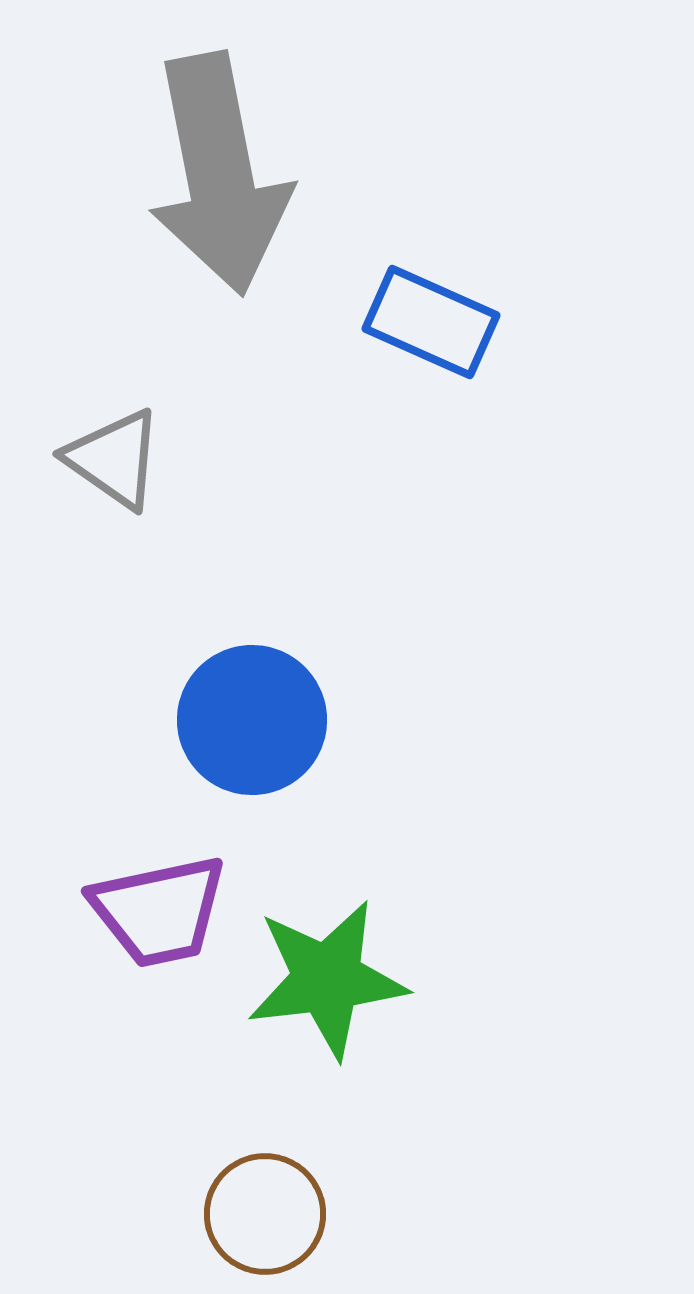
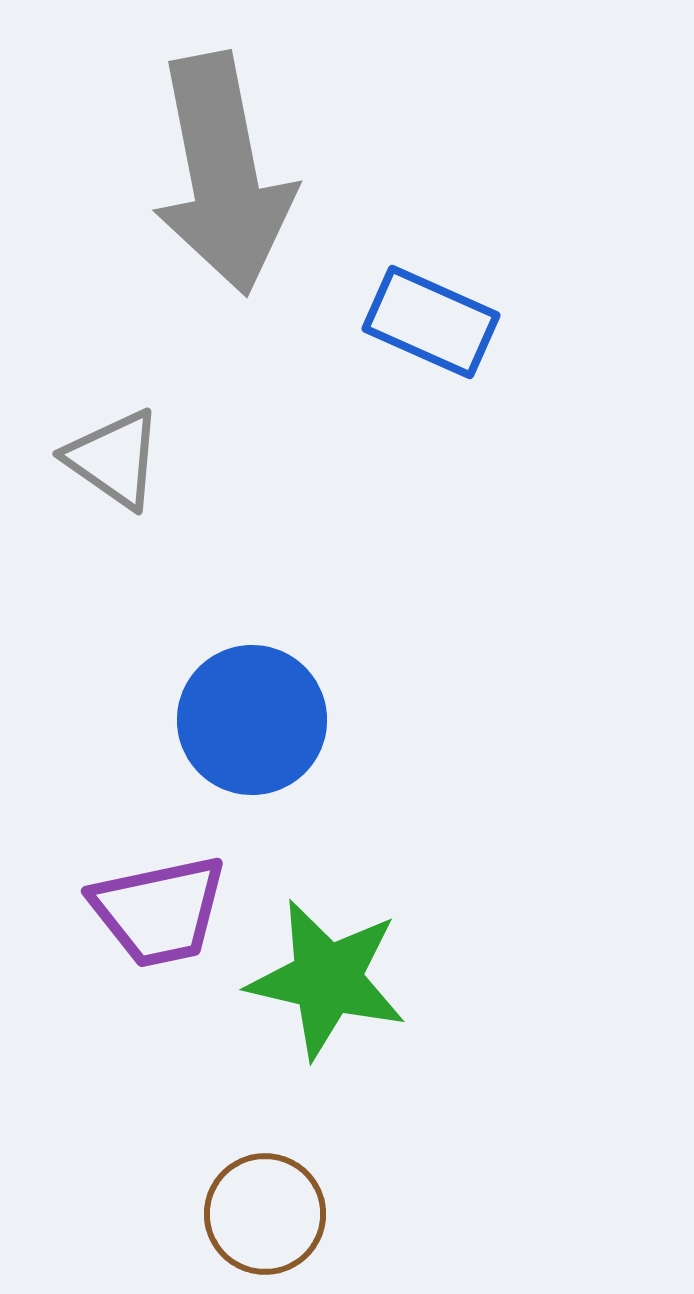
gray arrow: moved 4 px right
green star: rotated 20 degrees clockwise
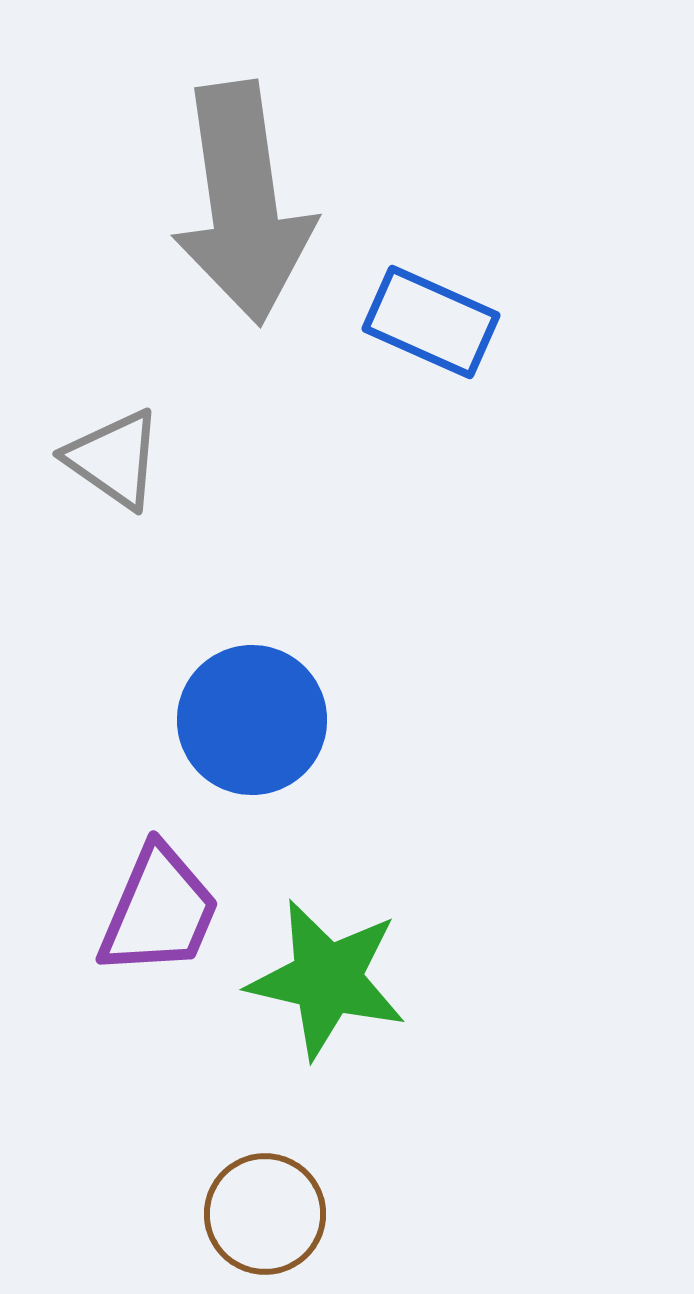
gray arrow: moved 20 px right, 29 px down; rotated 3 degrees clockwise
purple trapezoid: rotated 55 degrees counterclockwise
